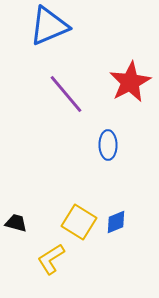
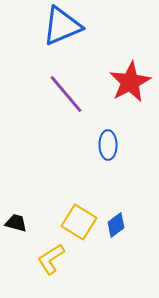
blue triangle: moved 13 px right
blue diamond: moved 3 px down; rotated 15 degrees counterclockwise
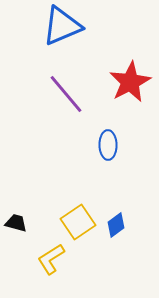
yellow square: moved 1 px left; rotated 24 degrees clockwise
